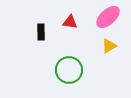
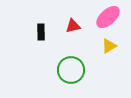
red triangle: moved 3 px right, 4 px down; rotated 21 degrees counterclockwise
green circle: moved 2 px right
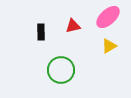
green circle: moved 10 px left
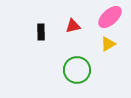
pink ellipse: moved 2 px right
yellow triangle: moved 1 px left, 2 px up
green circle: moved 16 px right
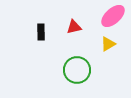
pink ellipse: moved 3 px right, 1 px up
red triangle: moved 1 px right, 1 px down
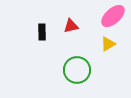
red triangle: moved 3 px left, 1 px up
black rectangle: moved 1 px right
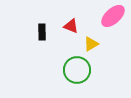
red triangle: rotated 35 degrees clockwise
yellow triangle: moved 17 px left
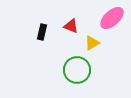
pink ellipse: moved 1 px left, 2 px down
black rectangle: rotated 14 degrees clockwise
yellow triangle: moved 1 px right, 1 px up
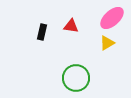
red triangle: rotated 14 degrees counterclockwise
yellow triangle: moved 15 px right
green circle: moved 1 px left, 8 px down
